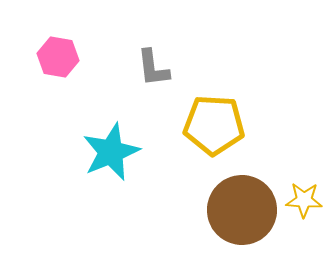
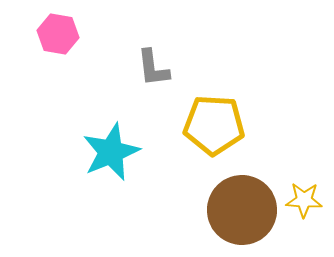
pink hexagon: moved 23 px up
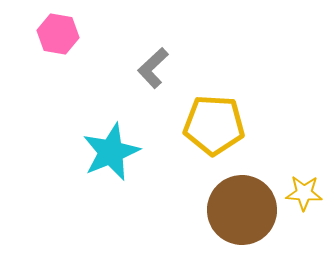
gray L-shape: rotated 54 degrees clockwise
yellow star: moved 7 px up
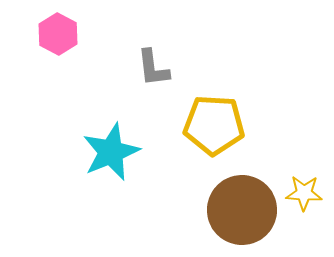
pink hexagon: rotated 18 degrees clockwise
gray L-shape: rotated 54 degrees counterclockwise
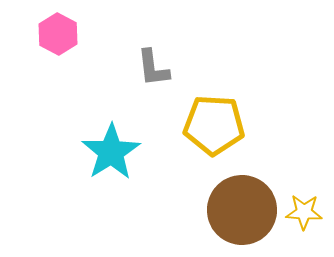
cyan star: rotated 10 degrees counterclockwise
yellow star: moved 19 px down
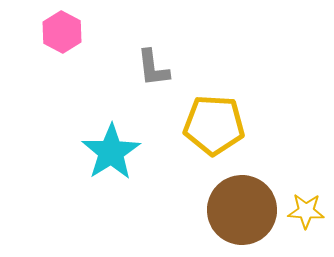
pink hexagon: moved 4 px right, 2 px up
yellow star: moved 2 px right, 1 px up
